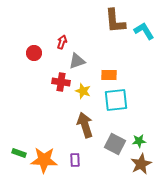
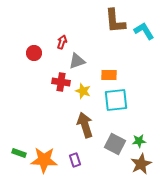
purple rectangle: rotated 16 degrees counterclockwise
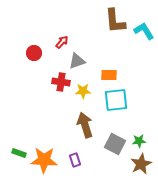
red arrow: rotated 24 degrees clockwise
yellow star: rotated 21 degrees counterclockwise
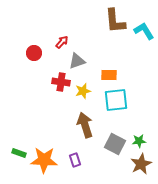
yellow star: rotated 14 degrees counterclockwise
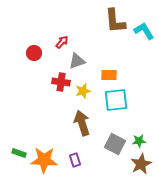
brown arrow: moved 3 px left, 2 px up
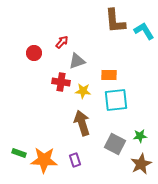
yellow star: rotated 21 degrees clockwise
green star: moved 1 px right, 5 px up
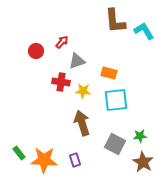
red circle: moved 2 px right, 2 px up
orange rectangle: moved 2 px up; rotated 14 degrees clockwise
green rectangle: rotated 32 degrees clockwise
brown star: moved 2 px right, 2 px up; rotated 15 degrees counterclockwise
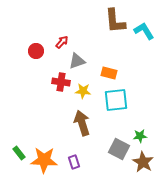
gray square: moved 4 px right, 5 px down
purple rectangle: moved 1 px left, 2 px down
